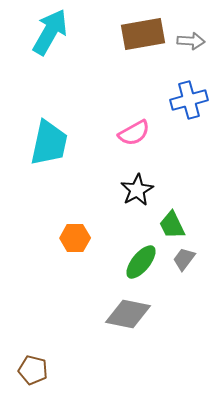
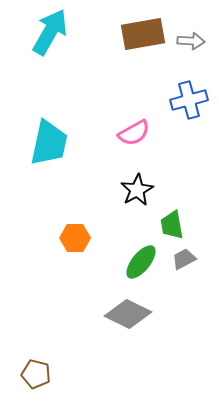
green trapezoid: rotated 16 degrees clockwise
gray trapezoid: rotated 25 degrees clockwise
gray diamond: rotated 15 degrees clockwise
brown pentagon: moved 3 px right, 4 px down
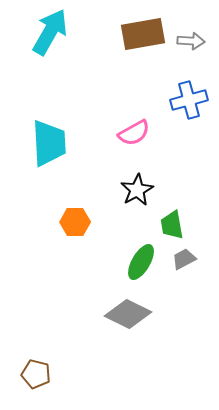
cyan trapezoid: rotated 15 degrees counterclockwise
orange hexagon: moved 16 px up
green ellipse: rotated 9 degrees counterclockwise
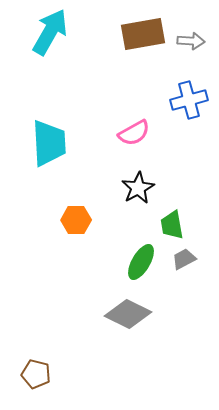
black star: moved 1 px right, 2 px up
orange hexagon: moved 1 px right, 2 px up
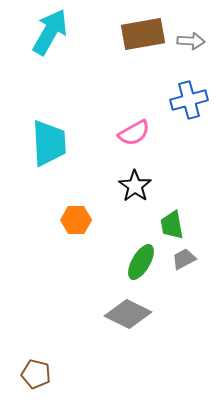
black star: moved 3 px left, 2 px up; rotated 8 degrees counterclockwise
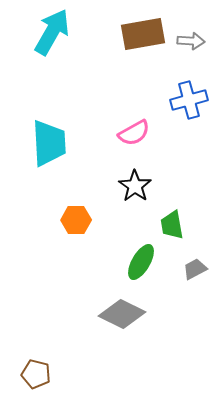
cyan arrow: moved 2 px right
gray trapezoid: moved 11 px right, 10 px down
gray diamond: moved 6 px left
